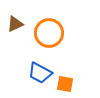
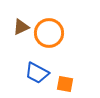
brown triangle: moved 6 px right, 3 px down
blue trapezoid: moved 3 px left
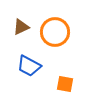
orange circle: moved 6 px right, 1 px up
blue trapezoid: moved 8 px left, 7 px up
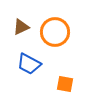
blue trapezoid: moved 2 px up
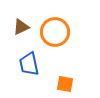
blue trapezoid: rotated 50 degrees clockwise
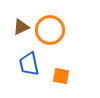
orange circle: moved 5 px left, 2 px up
orange square: moved 4 px left, 8 px up
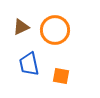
orange circle: moved 5 px right
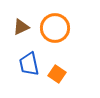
orange circle: moved 2 px up
orange square: moved 4 px left, 2 px up; rotated 24 degrees clockwise
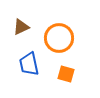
orange circle: moved 4 px right, 10 px down
orange square: moved 9 px right; rotated 18 degrees counterclockwise
